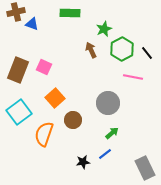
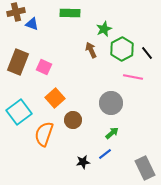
brown rectangle: moved 8 px up
gray circle: moved 3 px right
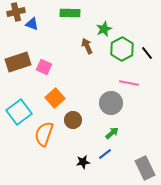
brown arrow: moved 4 px left, 4 px up
brown rectangle: rotated 50 degrees clockwise
pink line: moved 4 px left, 6 px down
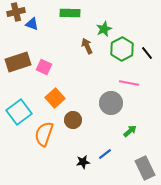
green arrow: moved 18 px right, 2 px up
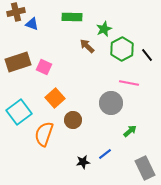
green rectangle: moved 2 px right, 4 px down
brown arrow: rotated 21 degrees counterclockwise
black line: moved 2 px down
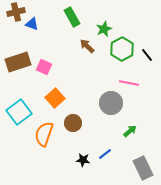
green rectangle: rotated 60 degrees clockwise
brown circle: moved 3 px down
black star: moved 2 px up; rotated 16 degrees clockwise
gray rectangle: moved 2 px left
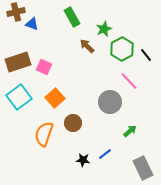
black line: moved 1 px left
pink line: moved 2 px up; rotated 36 degrees clockwise
gray circle: moved 1 px left, 1 px up
cyan square: moved 15 px up
